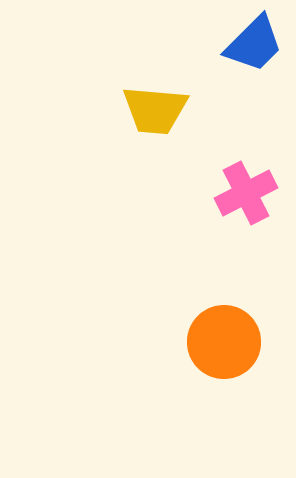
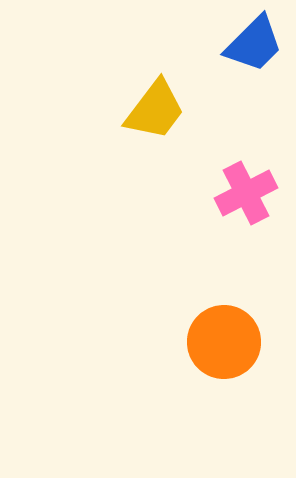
yellow trapezoid: rotated 58 degrees counterclockwise
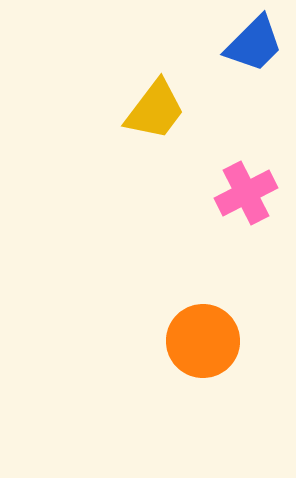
orange circle: moved 21 px left, 1 px up
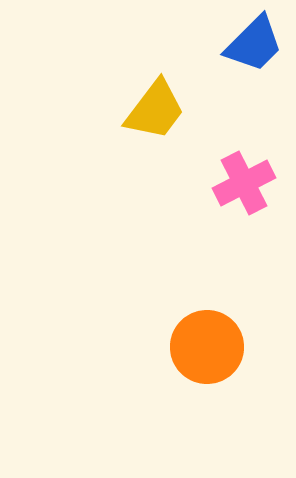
pink cross: moved 2 px left, 10 px up
orange circle: moved 4 px right, 6 px down
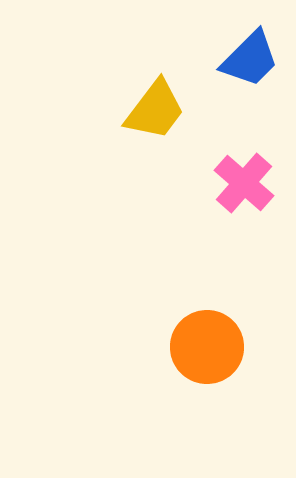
blue trapezoid: moved 4 px left, 15 px down
pink cross: rotated 22 degrees counterclockwise
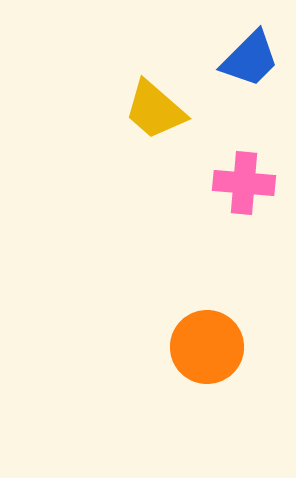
yellow trapezoid: rotated 94 degrees clockwise
pink cross: rotated 36 degrees counterclockwise
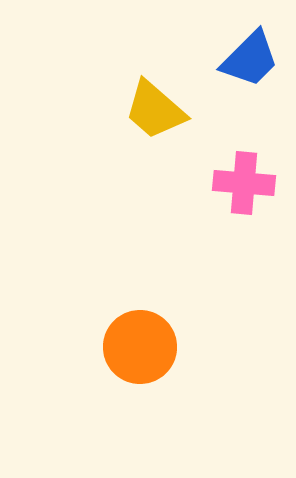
orange circle: moved 67 px left
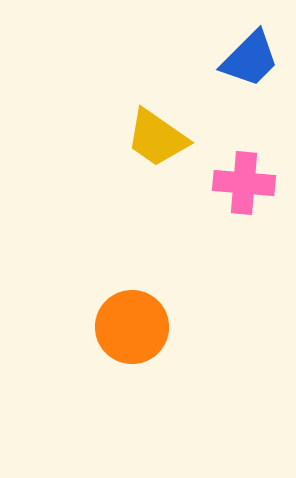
yellow trapezoid: moved 2 px right, 28 px down; rotated 6 degrees counterclockwise
orange circle: moved 8 px left, 20 px up
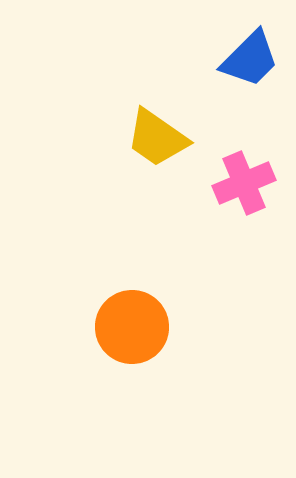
pink cross: rotated 28 degrees counterclockwise
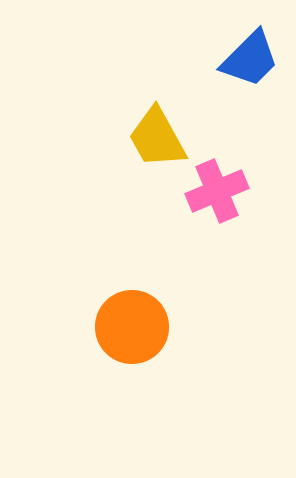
yellow trapezoid: rotated 26 degrees clockwise
pink cross: moved 27 px left, 8 px down
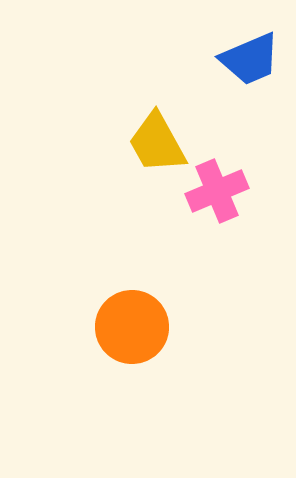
blue trapezoid: rotated 22 degrees clockwise
yellow trapezoid: moved 5 px down
